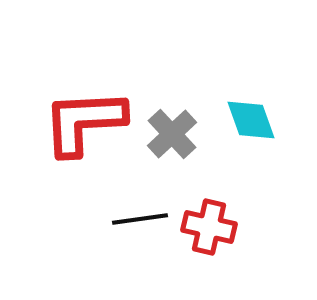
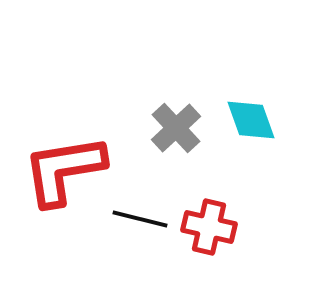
red L-shape: moved 20 px left, 48 px down; rotated 6 degrees counterclockwise
gray cross: moved 4 px right, 6 px up
black line: rotated 22 degrees clockwise
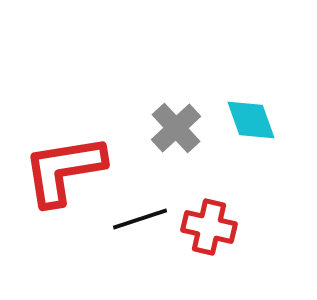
black line: rotated 32 degrees counterclockwise
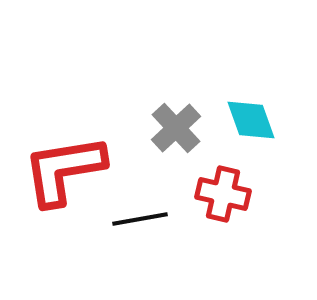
black line: rotated 8 degrees clockwise
red cross: moved 14 px right, 33 px up
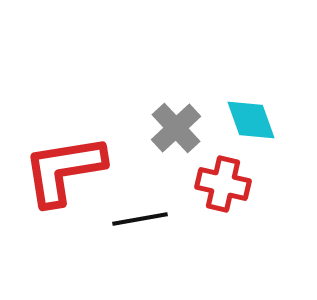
red cross: moved 10 px up
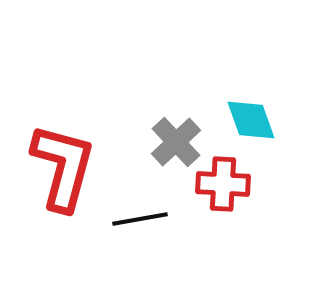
gray cross: moved 14 px down
red L-shape: moved 1 px left, 3 px up; rotated 114 degrees clockwise
red cross: rotated 10 degrees counterclockwise
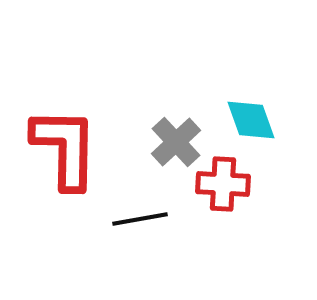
red L-shape: moved 2 px right, 19 px up; rotated 14 degrees counterclockwise
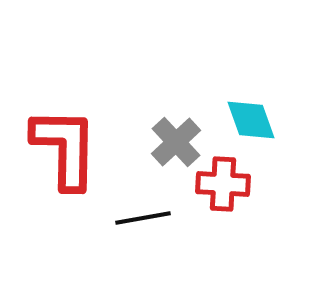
black line: moved 3 px right, 1 px up
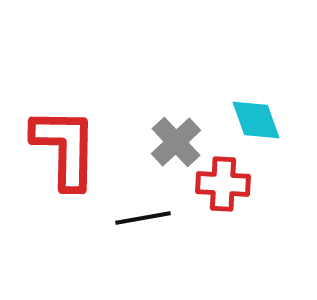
cyan diamond: moved 5 px right
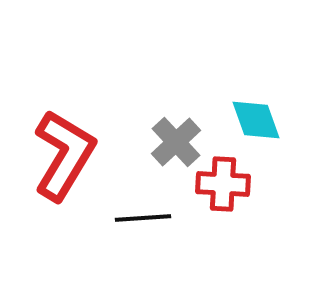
red L-shape: moved 1 px left, 7 px down; rotated 30 degrees clockwise
black line: rotated 6 degrees clockwise
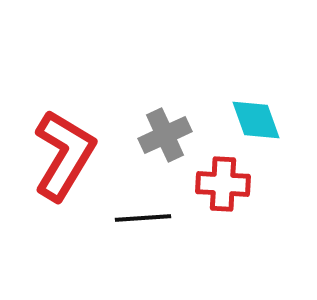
gray cross: moved 11 px left, 7 px up; rotated 18 degrees clockwise
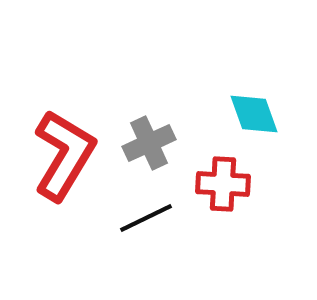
cyan diamond: moved 2 px left, 6 px up
gray cross: moved 16 px left, 8 px down
black line: moved 3 px right; rotated 22 degrees counterclockwise
